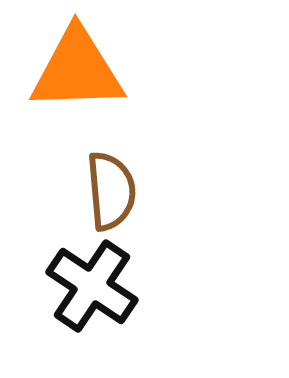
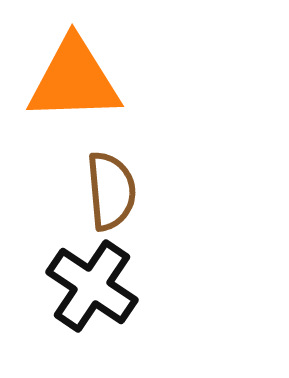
orange triangle: moved 3 px left, 10 px down
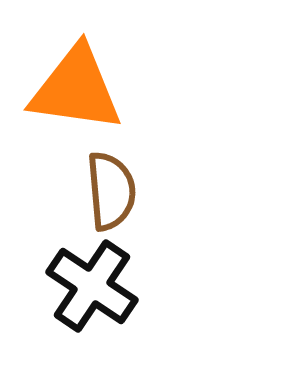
orange triangle: moved 2 px right, 9 px down; rotated 10 degrees clockwise
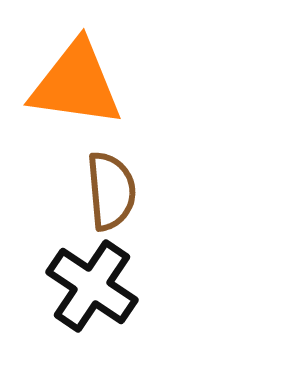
orange triangle: moved 5 px up
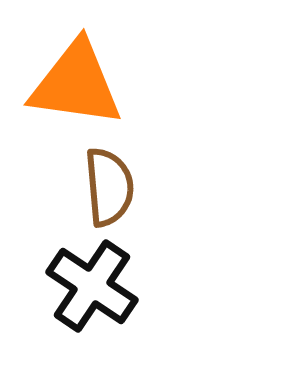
brown semicircle: moved 2 px left, 4 px up
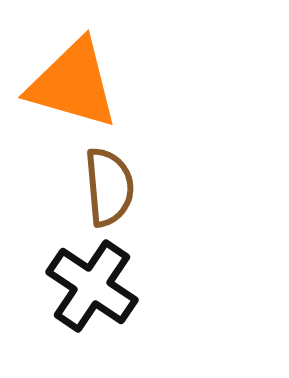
orange triangle: moved 3 px left; rotated 8 degrees clockwise
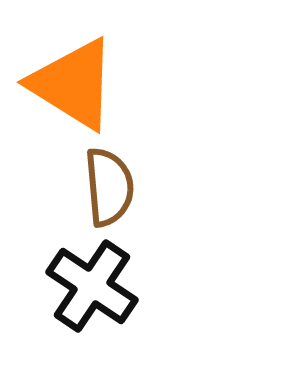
orange triangle: rotated 16 degrees clockwise
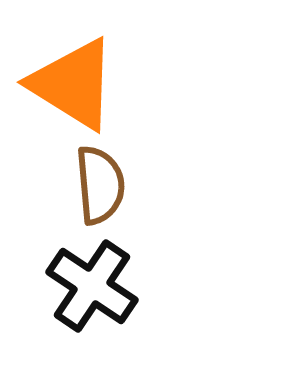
brown semicircle: moved 9 px left, 2 px up
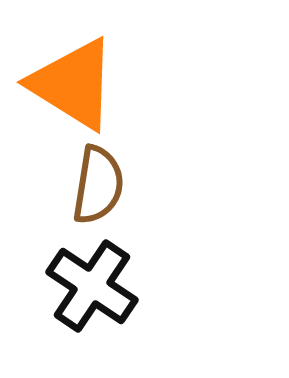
brown semicircle: moved 2 px left; rotated 14 degrees clockwise
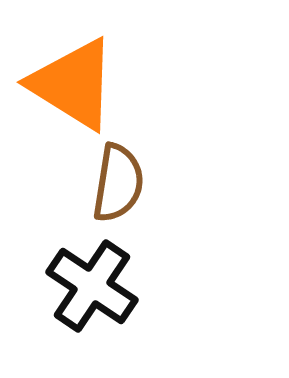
brown semicircle: moved 20 px right, 2 px up
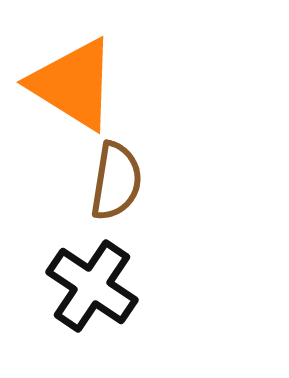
brown semicircle: moved 2 px left, 2 px up
